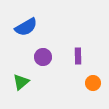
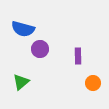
blue semicircle: moved 3 px left, 2 px down; rotated 45 degrees clockwise
purple circle: moved 3 px left, 8 px up
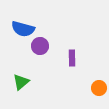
purple circle: moved 3 px up
purple rectangle: moved 6 px left, 2 px down
orange circle: moved 6 px right, 5 px down
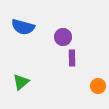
blue semicircle: moved 2 px up
purple circle: moved 23 px right, 9 px up
orange circle: moved 1 px left, 2 px up
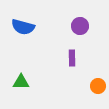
purple circle: moved 17 px right, 11 px up
green triangle: rotated 42 degrees clockwise
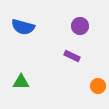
purple rectangle: moved 2 px up; rotated 63 degrees counterclockwise
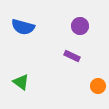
green triangle: rotated 36 degrees clockwise
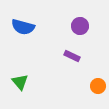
green triangle: moved 1 px left; rotated 12 degrees clockwise
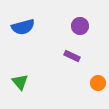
blue semicircle: rotated 30 degrees counterclockwise
orange circle: moved 3 px up
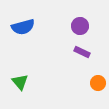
purple rectangle: moved 10 px right, 4 px up
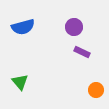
purple circle: moved 6 px left, 1 px down
orange circle: moved 2 px left, 7 px down
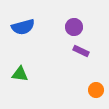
purple rectangle: moved 1 px left, 1 px up
green triangle: moved 8 px up; rotated 42 degrees counterclockwise
